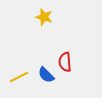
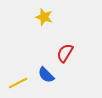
red semicircle: moved 9 px up; rotated 36 degrees clockwise
yellow line: moved 1 px left, 6 px down
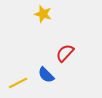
yellow star: moved 1 px left, 3 px up
red semicircle: rotated 12 degrees clockwise
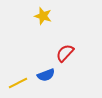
yellow star: moved 2 px down
blue semicircle: rotated 66 degrees counterclockwise
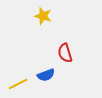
red semicircle: rotated 60 degrees counterclockwise
yellow line: moved 1 px down
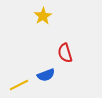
yellow star: rotated 24 degrees clockwise
yellow line: moved 1 px right, 1 px down
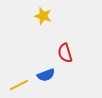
yellow star: rotated 24 degrees counterclockwise
